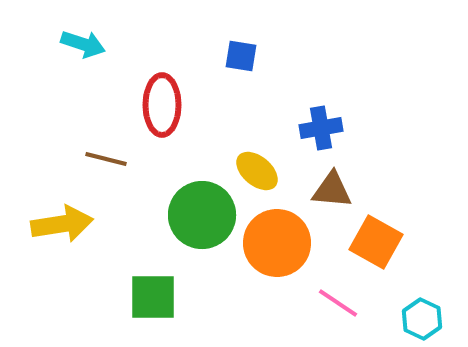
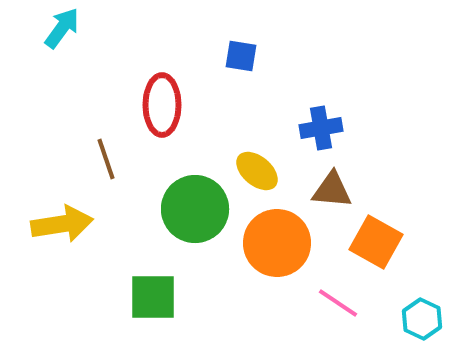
cyan arrow: moved 21 px left, 16 px up; rotated 72 degrees counterclockwise
brown line: rotated 57 degrees clockwise
green circle: moved 7 px left, 6 px up
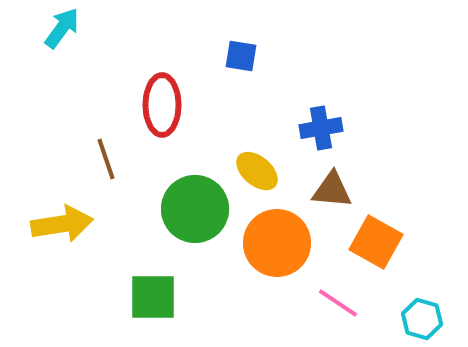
cyan hexagon: rotated 9 degrees counterclockwise
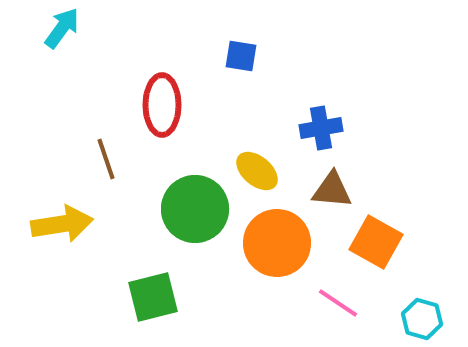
green square: rotated 14 degrees counterclockwise
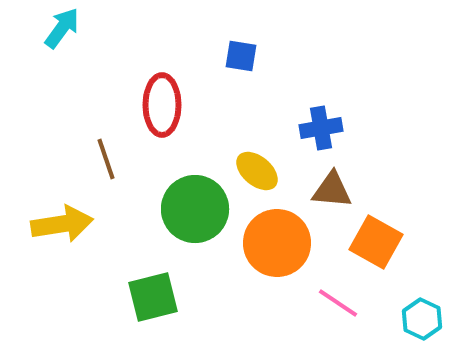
cyan hexagon: rotated 9 degrees clockwise
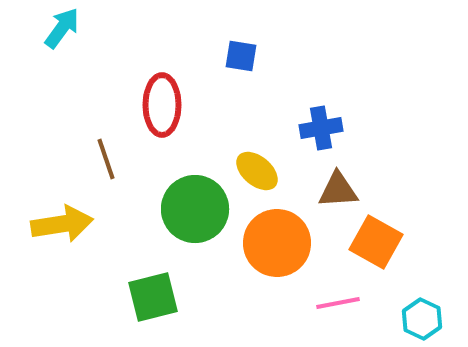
brown triangle: moved 6 px right; rotated 9 degrees counterclockwise
pink line: rotated 45 degrees counterclockwise
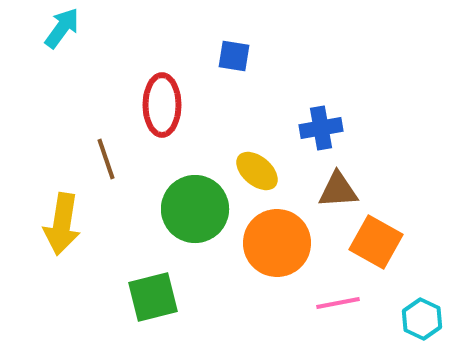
blue square: moved 7 px left
yellow arrow: rotated 108 degrees clockwise
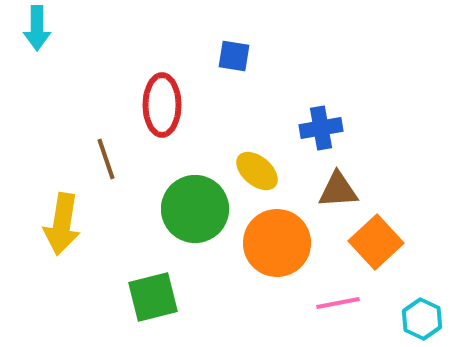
cyan arrow: moved 25 px left; rotated 144 degrees clockwise
orange square: rotated 18 degrees clockwise
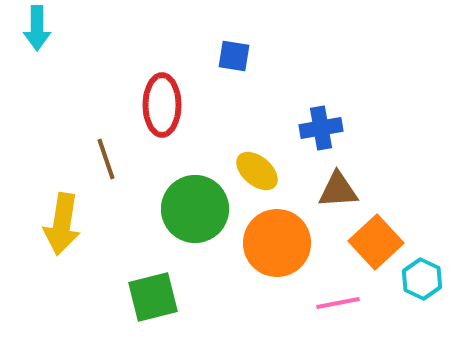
cyan hexagon: moved 40 px up
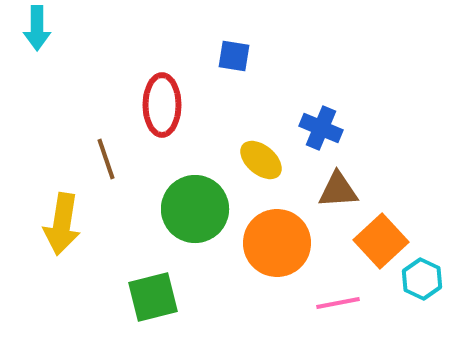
blue cross: rotated 33 degrees clockwise
yellow ellipse: moved 4 px right, 11 px up
orange square: moved 5 px right, 1 px up
